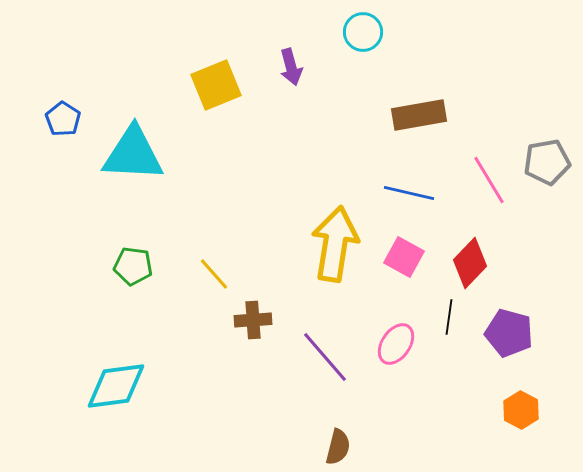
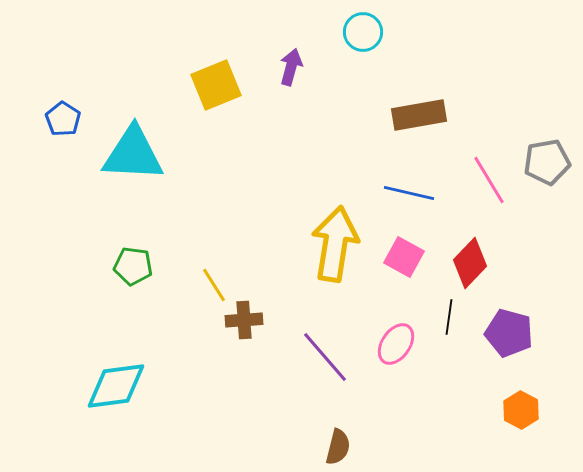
purple arrow: rotated 150 degrees counterclockwise
yellow line: moved 11 px down; rotated 9 degrees clockwise
brown cross: moved 9 px left
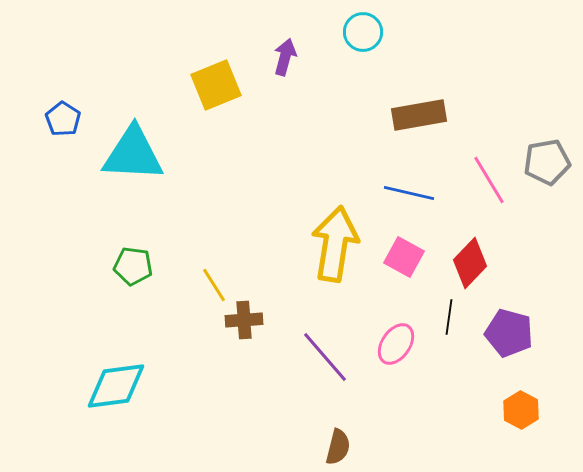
purple arrow: moved 6 px left, 10 px up
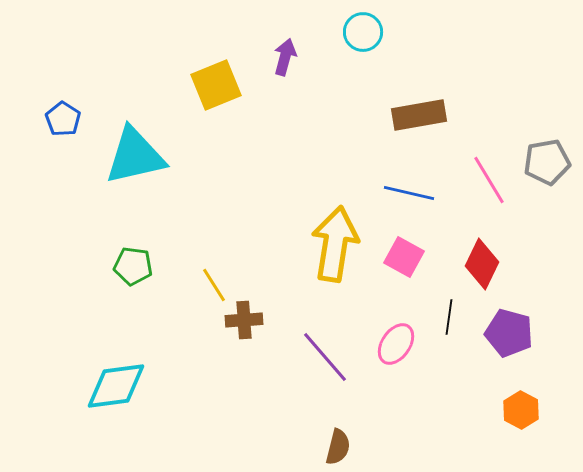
cyan triangle: moved 2 px right, 2 px down; rotated 16 degrees counterclockwise
red diamond: moved 12 px right, 1 px down; rotated 18 degrees counterclockwise
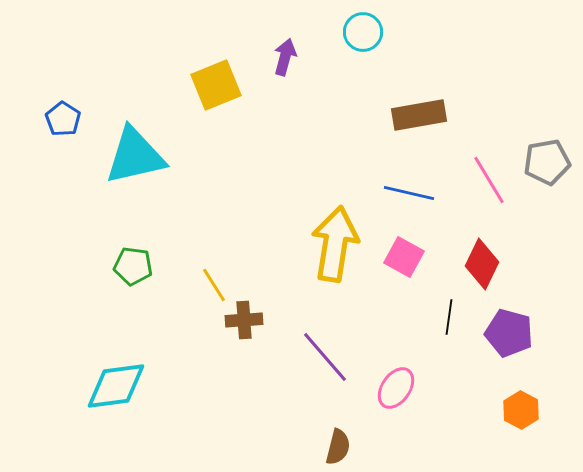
pink ellipse: moved 44 px down
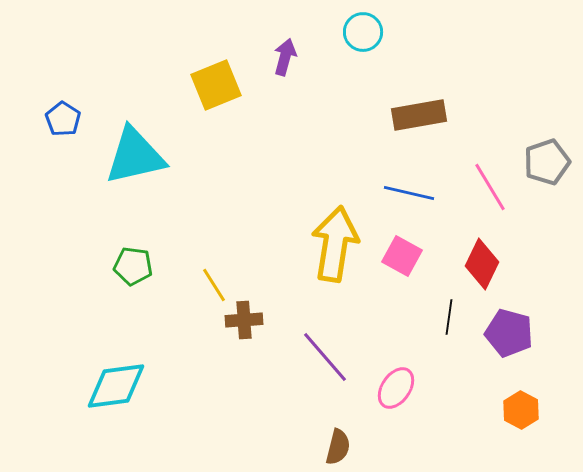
gray pentagon: rotated 9 degrees counterclockwise
pink line: moved 1 px right, 7 px down
pink square: moved 2 px left, 1 px up
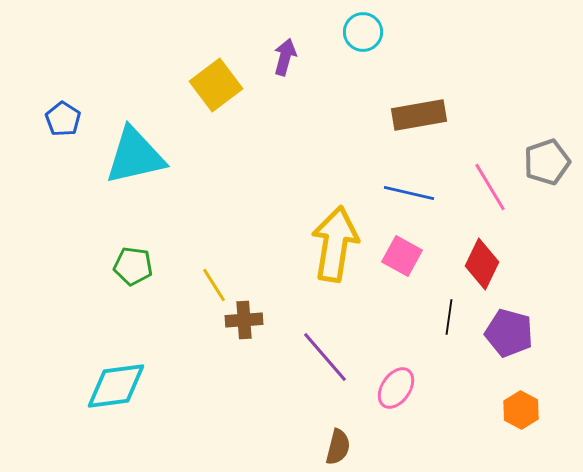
yellow square: rotated 15 degrees counterclockwise
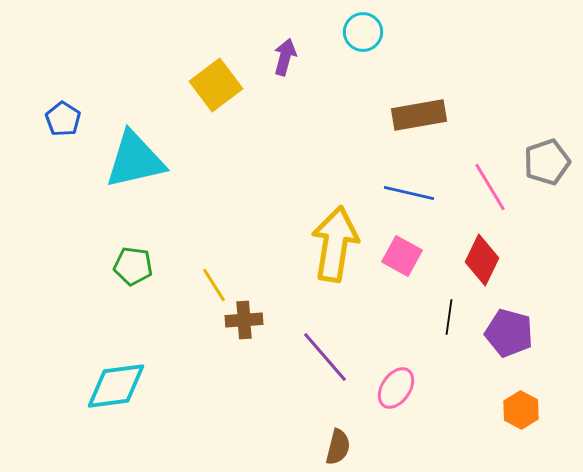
cyan triangle: moved 4 px down
red diamond: moved 4 px up
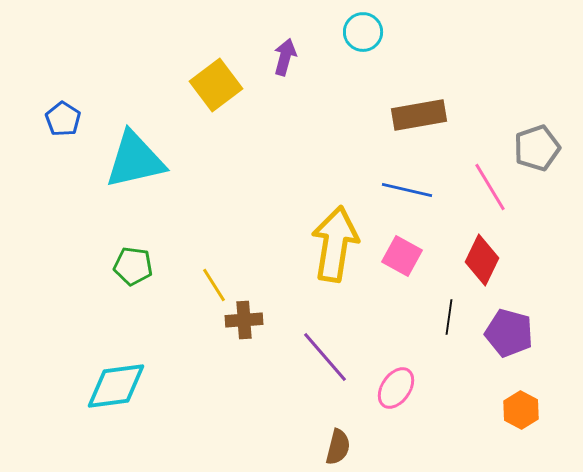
gray pentagon: moved 10 px left, 14 px up
blue line: moved 2 px left, 3 px up
